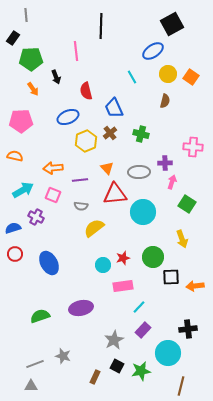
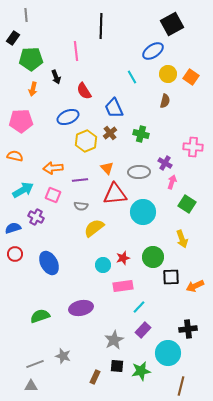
orange arrow at (33, 89): rotated 48 degrees clockwise
red semicircle at (86, 91): moved 2 px left; rotated 18 degrees counterclockwise
purple cross at (165, 163): rotated 32 degrees clockwise
orange arrow at (195, 286): rotated 18 degrees counterclockwise
black square at (117, 366): rotated 24 degrees counterclockwise
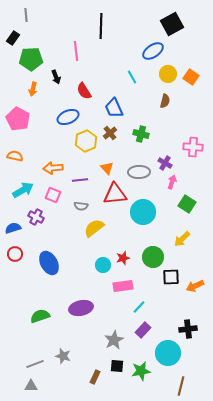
pink pentagon at (21, 121): moved 3 px left, 2 px up; rotated 30 degrees clockwise
yellow arrow at (182, 239): rotated 66 degrees clockwise
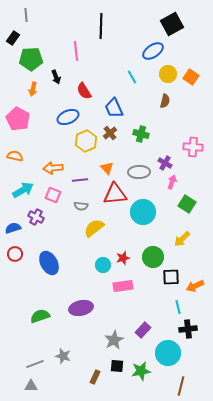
cyan line at (139, 307): moved 39 px right; rotated 56 degrees counterclockwise
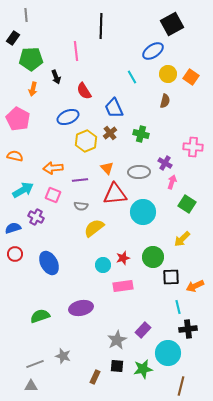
gray star at (114, 340): moved 3 px right
green star at (141, 371): moved 2 px right, 2 px up
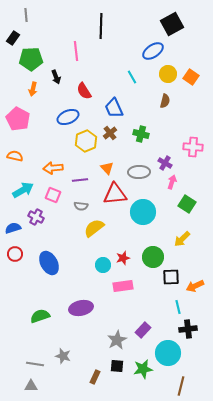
gray line at (35, 364): rotated 30 degrees clockwise
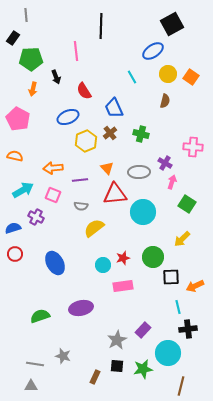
blue ellipse at (49, 263): moved 6 px right
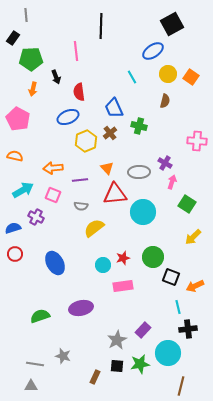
red semicircle at (84, 91): moved 5 px left, 1 px down; rotated 24 degrees clockwise
green cross at (141, 134): moved 2 px left, 8 px up
pink cross at (193, 147): moved 4 px right, 6 px up
yellow arrow at (182, 239): moved 11 px right, 2 px up
black square at (171, 277): rotated 24 degrees clockwise
green star at (143, 369): moved 3 px left, 5 px up
